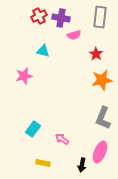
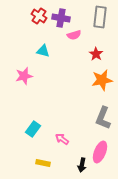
red cross: rotated 28 degrees counterclockwise
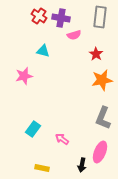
yellow rectangle: moved 1 px left, 5 px down
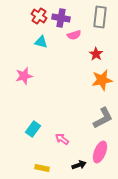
cyan triangle: moved 2 px left, 9 px up
gray L-shape: rotated 140 degrees counterclockwise
black arrow: moved 3 px left; rotated 120 degrees counterclockwise
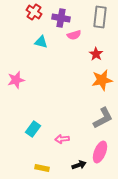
red cross: moved 5 px left, 4 px up
pink star: moved 8 px left, 4 px down
pink arrow: rotated 40 degrees counterclockwise
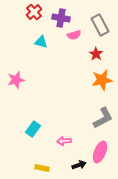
red cross: rotated 14 degrees clockwise
gray rectangle: moved 8 px down; rotated 35 degrees counterclockwise
pink arrow: moved 2 px right, 2 px down
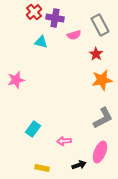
purple cross: moved 6 px left
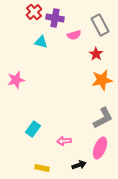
pink ellipse: moved 4 px up
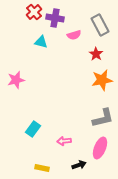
gray L-shape: rotated 15 degrees clockwise
